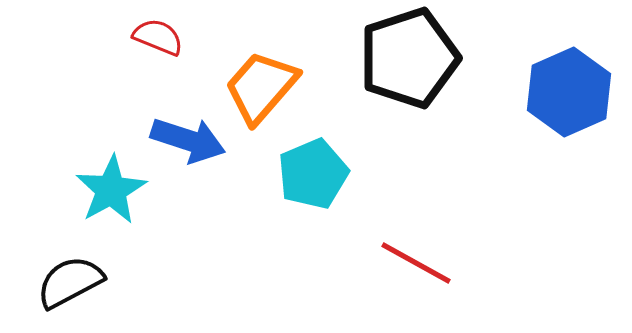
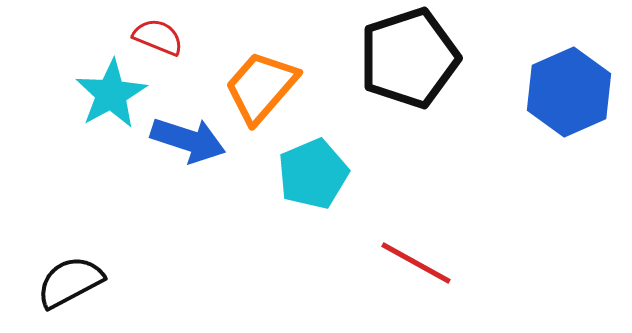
cyan star: moved 96 px up
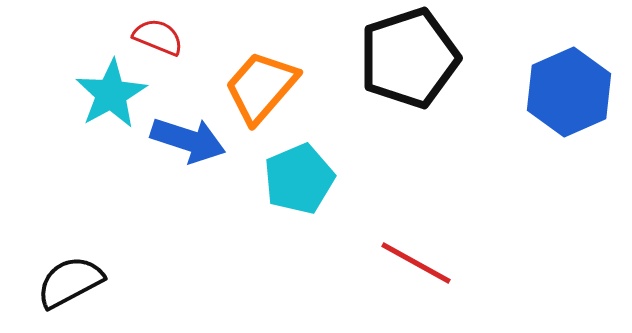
cyan pentagon: moved 14 px left, 5 px down
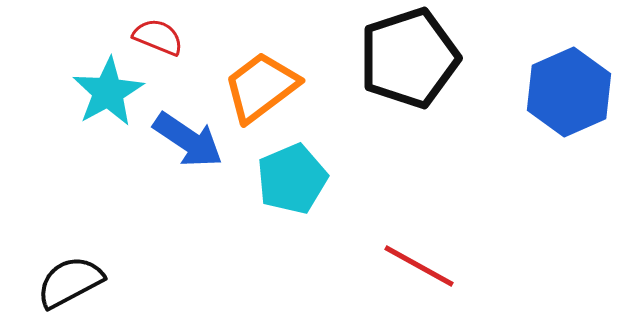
orange trapezoid: rotated 12 degrees clockwise
cyan star: moved 3 px left, 2 px up
blue arrow: rotated 16 degrees clockwise
cyan pentagon: moved 7 px left
red line: moved 3 px right, 3 px down
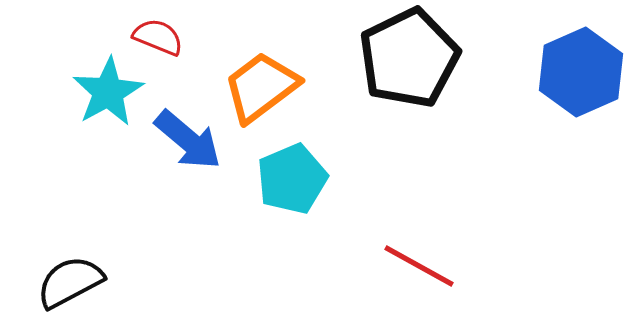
black pentagon: rotated 8 degrees counterclockwise
blue hexagon: moved 12 px right, 20 px up
blue arrow: rotated 6 degrees clockwise
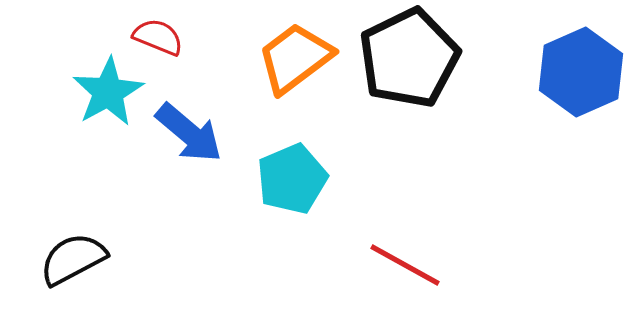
orange trapezoid: moved 34 px right, 29 px up
blue arrow: moved 1 px right, 7 px up
red line: moved 14 px left, 1 px up
black semicircle: moved 3 px right, 23 px up
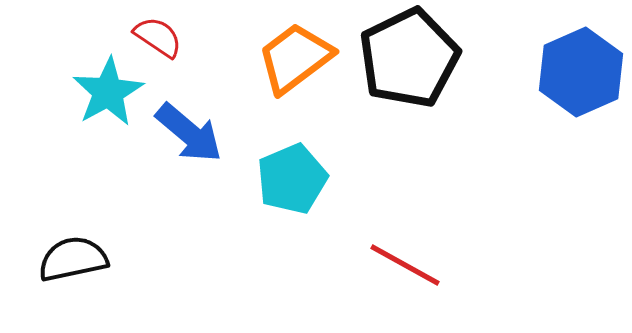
red semicircle: rotated 12 degrees clockwise
black semicircle: rotated 16 degrees clockwise
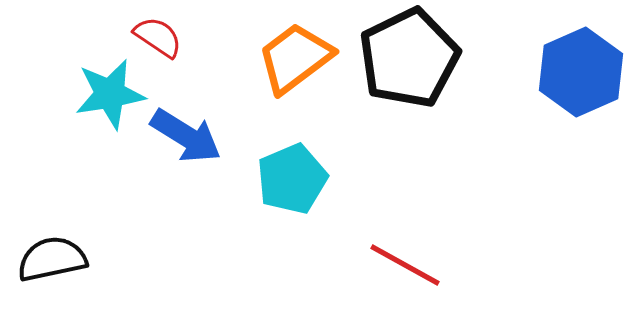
cyan star: moved 2 px right, 2 px down; rotated 20 degrees clockwise
blue arrow: moved 3 px left, 3 px down; rotated 8 degrees counterclockwise
black semicircle: moved 21 px left
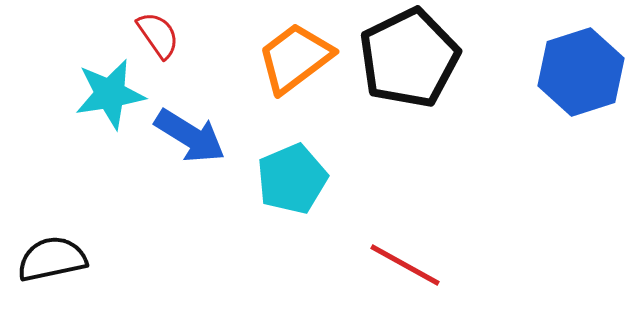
red semicircle: moved 2 px up; rotated 21 degrees clockwise
blue hexagon: rotated 6 degrees clockwise
blue arrow: moved 4 px right
